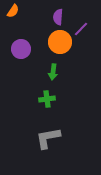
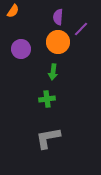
orange circle: moved 2 px left
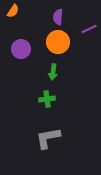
purple line: moved 8 px right; rotated 21 degrees clockwise
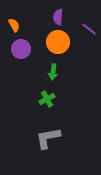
orange semicircle: moved 1 px right, 14 px down; rotated 64 degrees counterclockwise
purple line: rotated 63 degrees clockwise
green cross: rotated 21 degrees counterclockwise
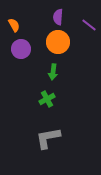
purple line: moved 4 px up
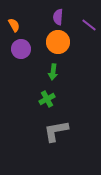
gray L-shape: moved 8 px right, 7 px up
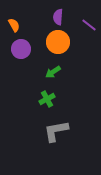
green arrow: rotated 49 degrees clockwise
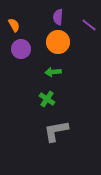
green arrow: rotated 28 degrees clockwise
green cross: rotated 28 degrees counterclockwise
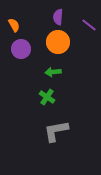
green cross: moved 2 px up
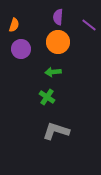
orange semicircle: rotated 48 degrees clockwise
gray L-shape: rotated 28 degrees clockwise
